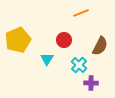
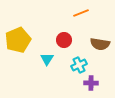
brown semicircle: moved 2 px up; rotated 72 degrees clockwise
cyan cross: rotated 21 degrees clockwise
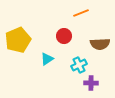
red circle: moved 4 px up
brown semicircle: rotated 12 degrees counterclockwise
cyan triangle: rotated 24 degrees clockwise
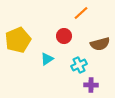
orange line: rotated 21 degrees counterclockwise
brown semicircle: rotated 12 degrees counterclockwise
purple cross: moved 2 px down
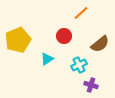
brown semicircle: rotated 24 degrees counterclockwise
purple cross: rotated 16 degrees clockwise
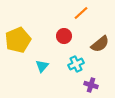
cyan triangle: moved 5 px left, 7 px down; rotated 16 degrees counterclockwise
cyan cross: moved 3 px left, 1 px up
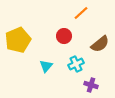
cyan triangle: moved 4 px right
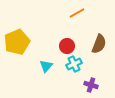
orange line: moved 4 px left; rotated 14 degrees clockwise
red circle: moved 3 px right, 10 px down
yellow pentagon: moved 1 px left, 2 px down
brown semicircle: moved 1 px left; rotated 30 degrees counterclockwise
cyan cross: moved 2 px left
